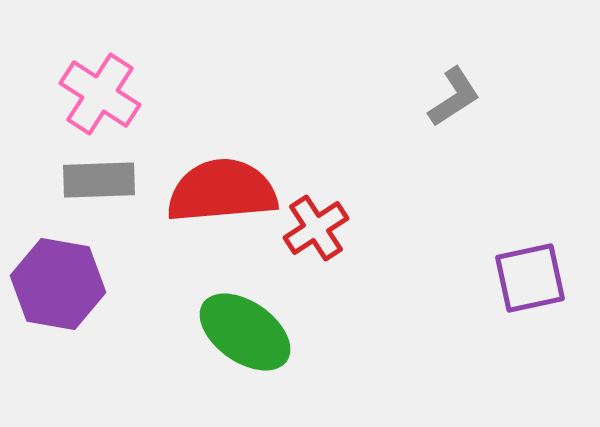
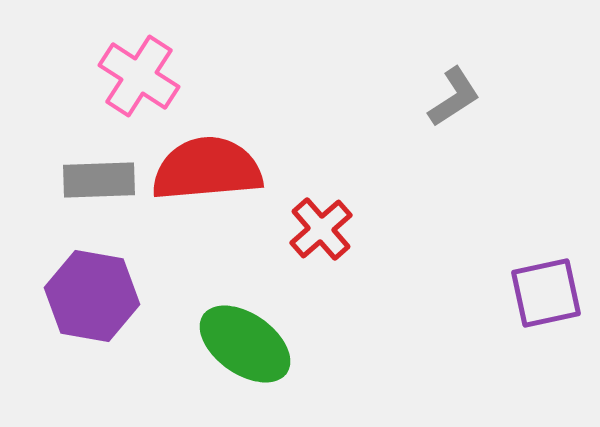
pink cross: moved 39 px right, 18 px up
red semicircle: moved 15 px left, 22 px up
red cross: moved 5 px right, 1 px down; rotated 8 degrees counterclockwise
purple square: moved 16 px right, 15 px down
purple hexagon: moved 34 px right, 12 px down
green ellipse: moved 12 px down
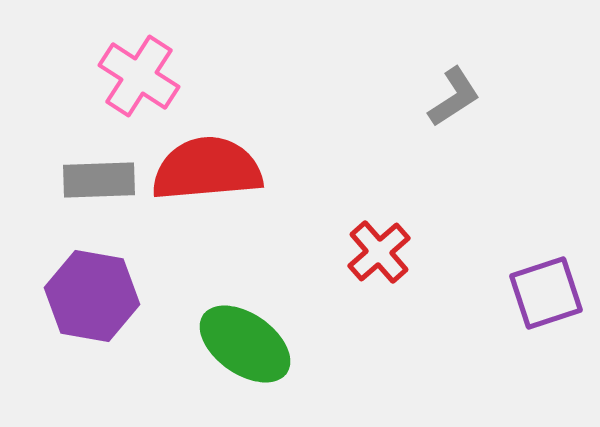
red cross: moved 58 px right, 23 px down
purple square: rotated 6 degrees counterclockwise
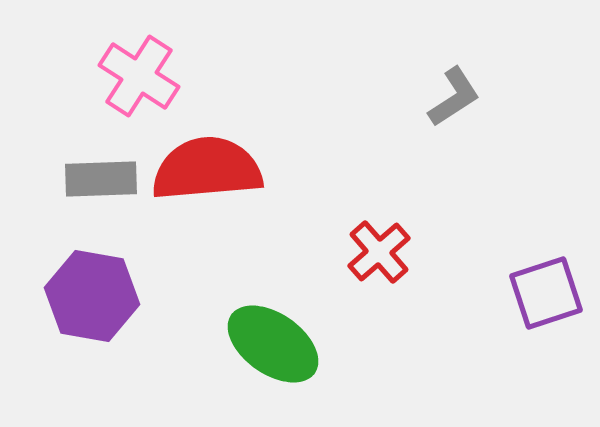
gray rectangle: moved 2 px right, 1 px up
green ellipse: moved 28 px right
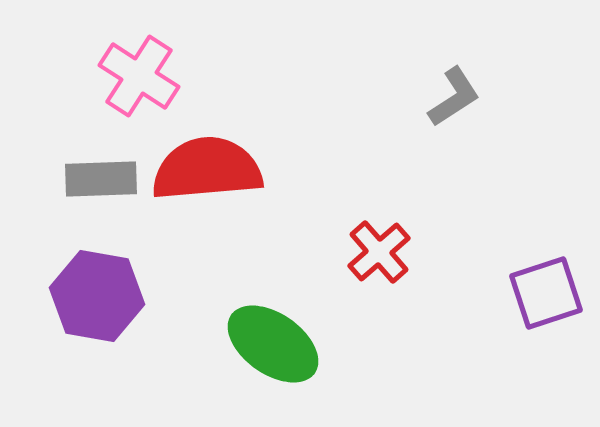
purple hexagon: moved 5 px right
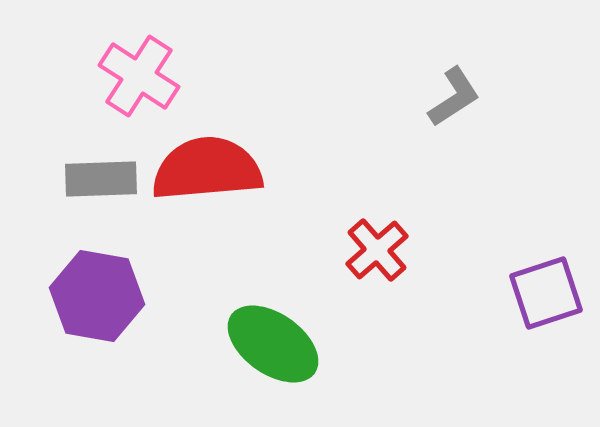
red cross: moved 2 px left, 2 px up
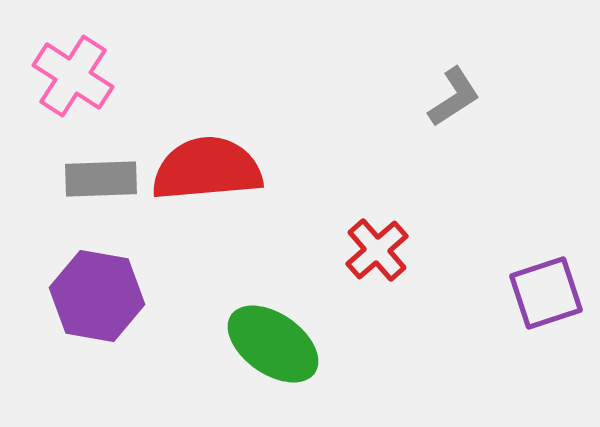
pink cross: moved 66 px left
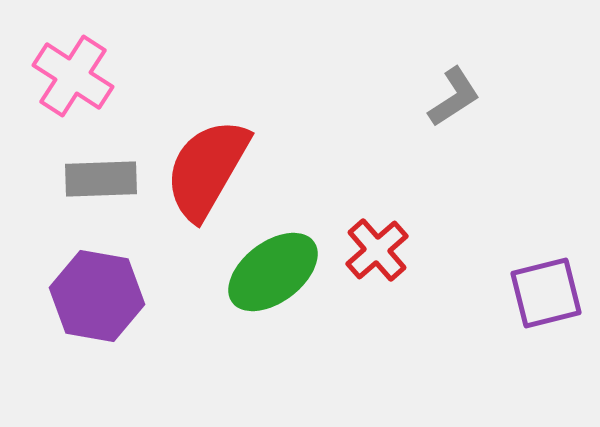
red semicircle: rotated 55 degrees counterclockwise
purple square: rotated 4 degrees clockwise
green ellipse: moved 72 px up; rotated 72 degrees counterclockwise
